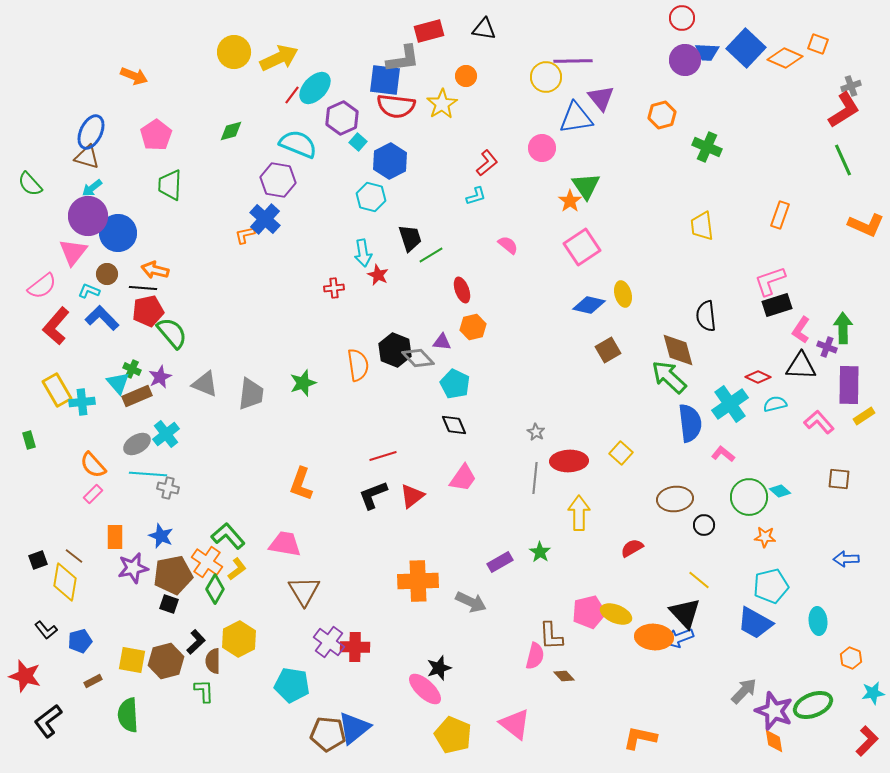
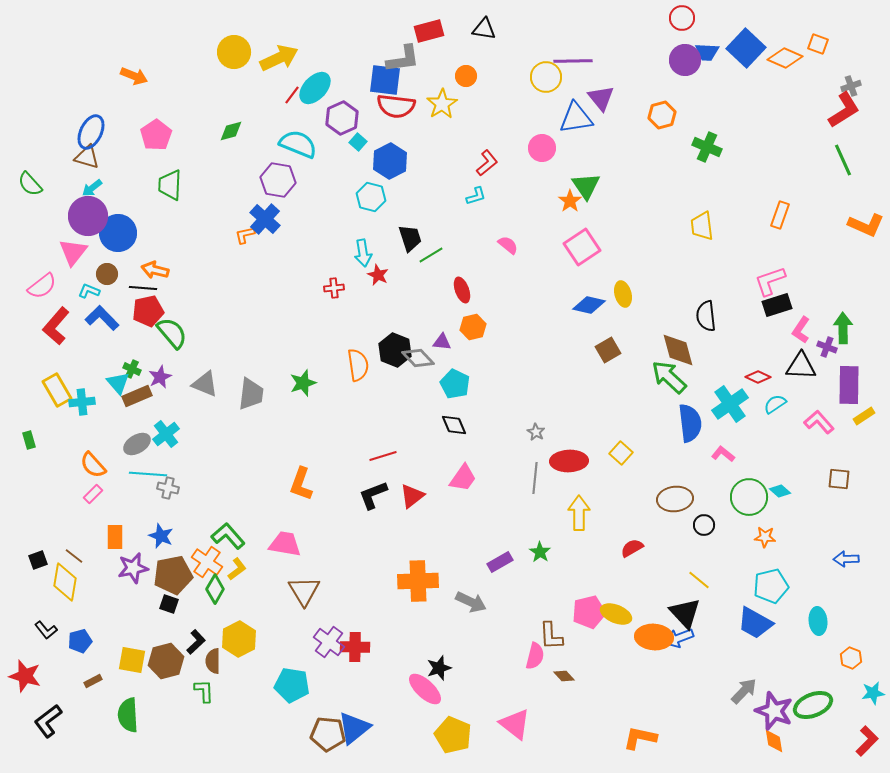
cyan semicircle at (775, 404): rotated 20 degrees counterclockwise
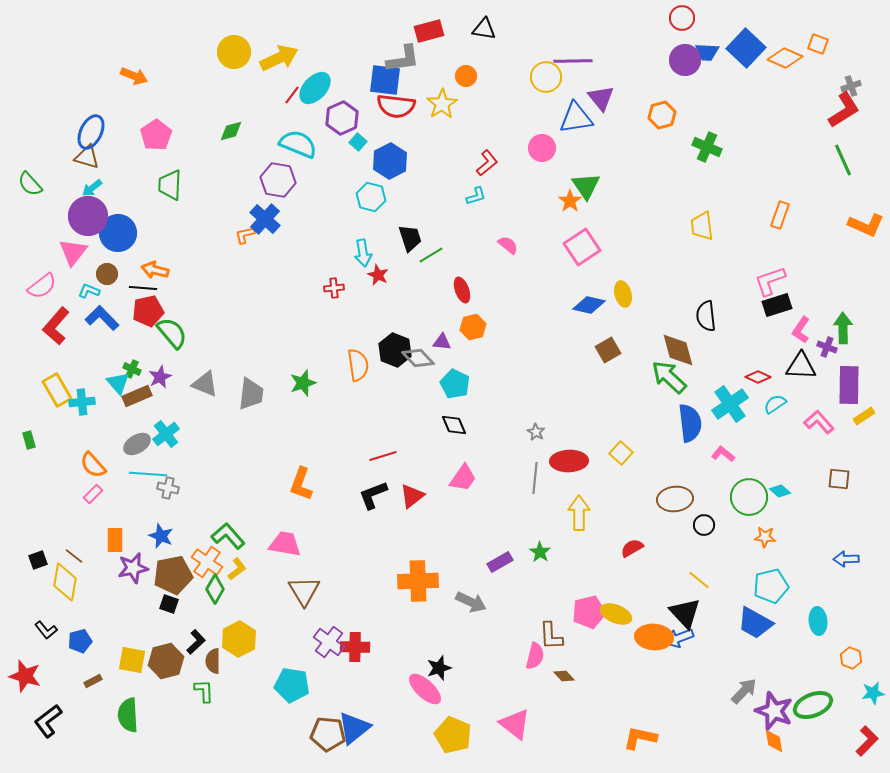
orange rectangle at (115, 537): moved 3 px down
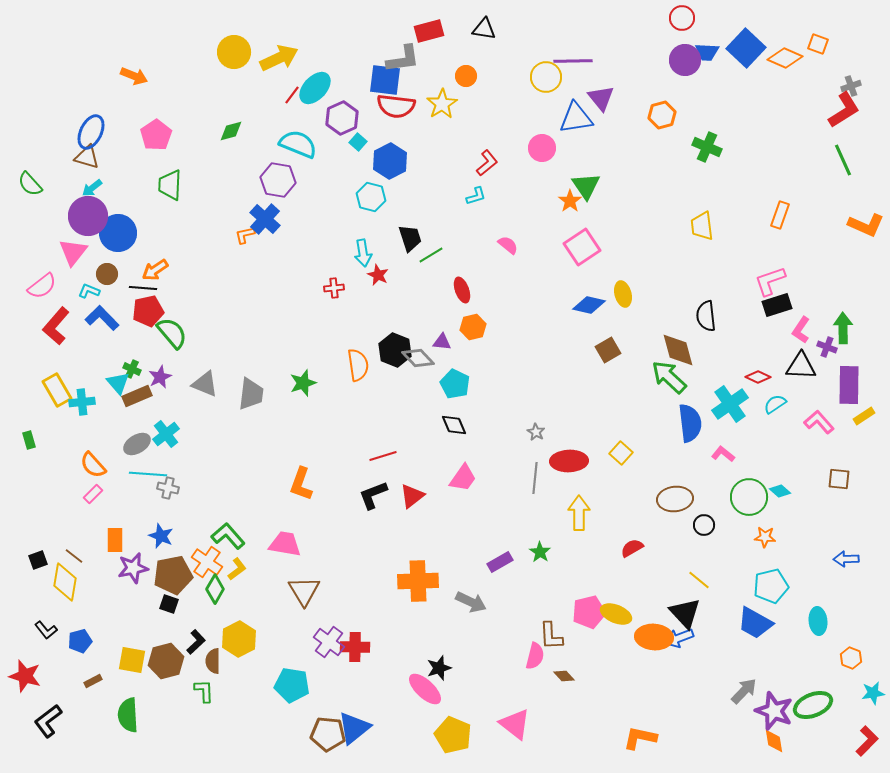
orange arrow at (155, 270): rotated 48 degrees counterclockwise
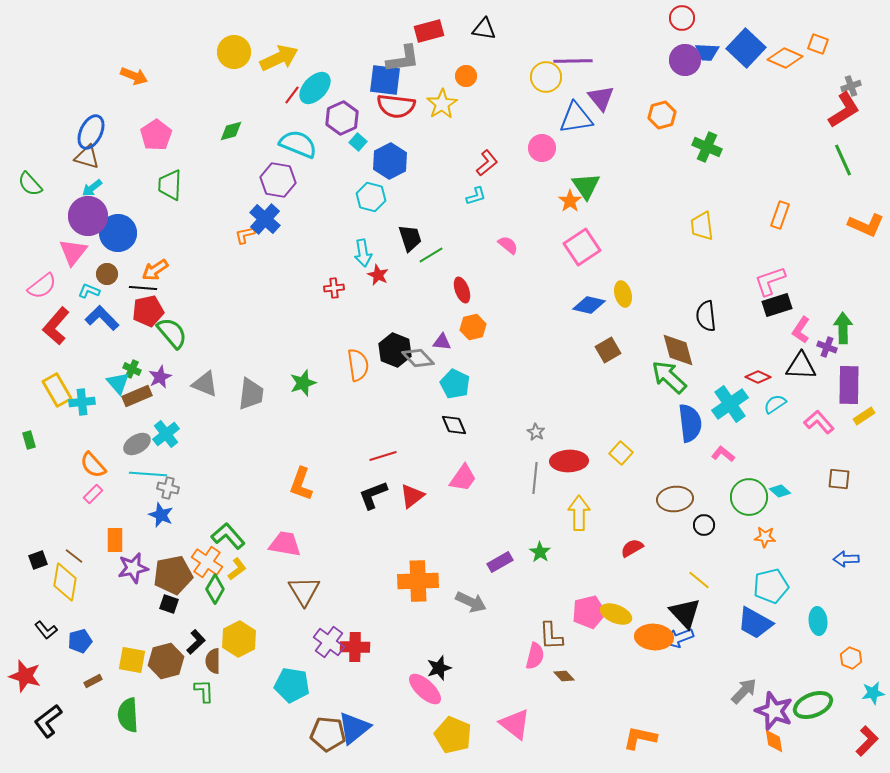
blue star at (161, 536): moved 21 px up
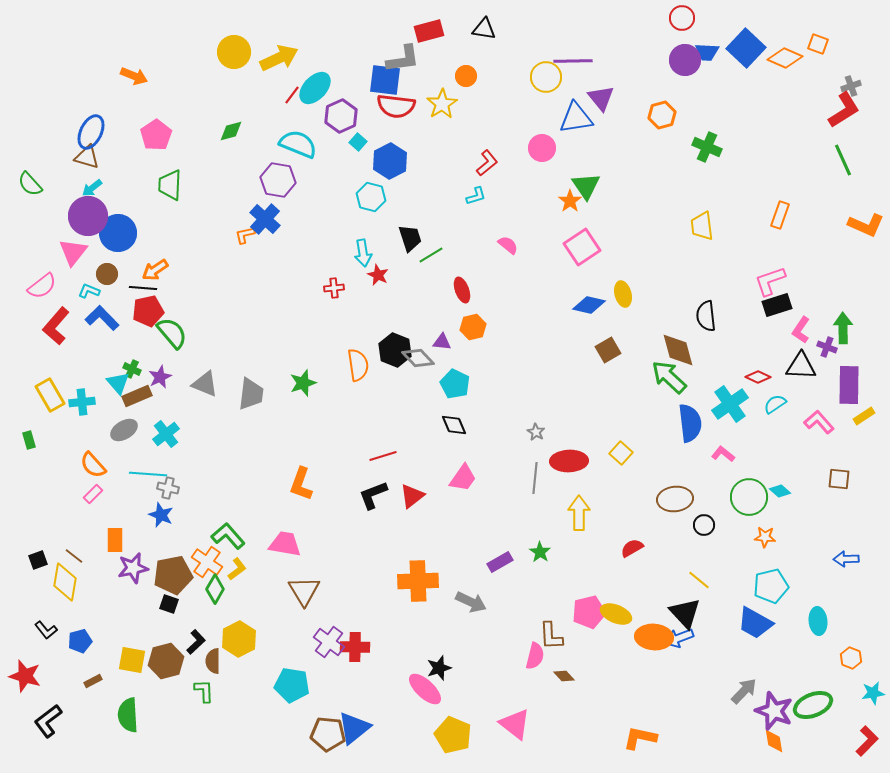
purple hexagon at (342, 118): moved 1 px left, 2 px up
yellow rectangle at (57, 390): moved 7 px left, 5 px down
gray ellipse at (137, 444): moved 13 px left, 14 px up
